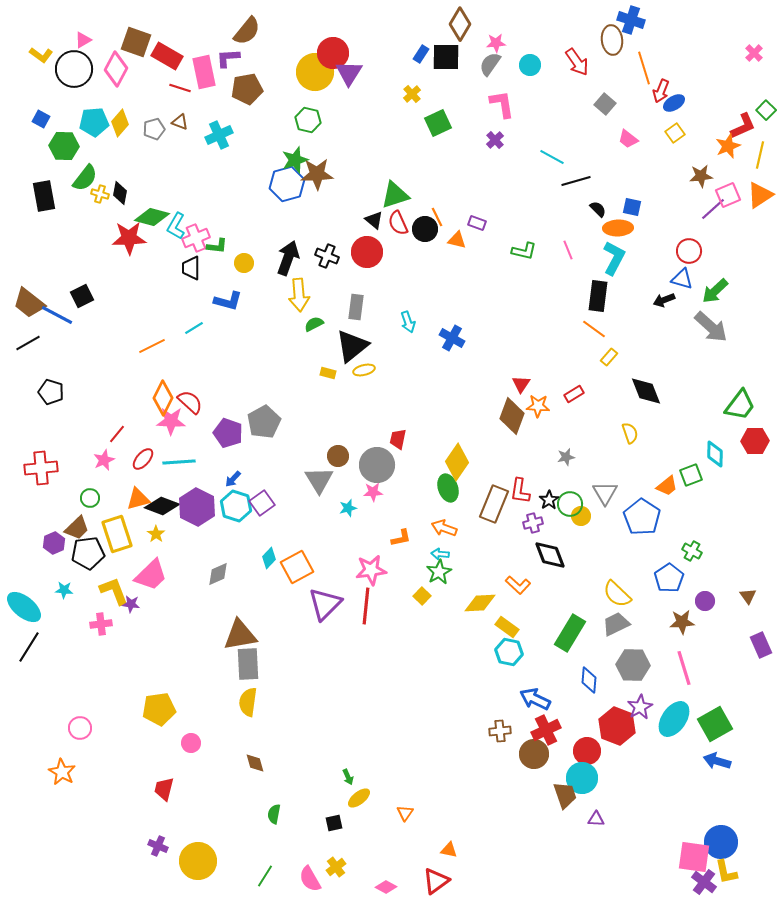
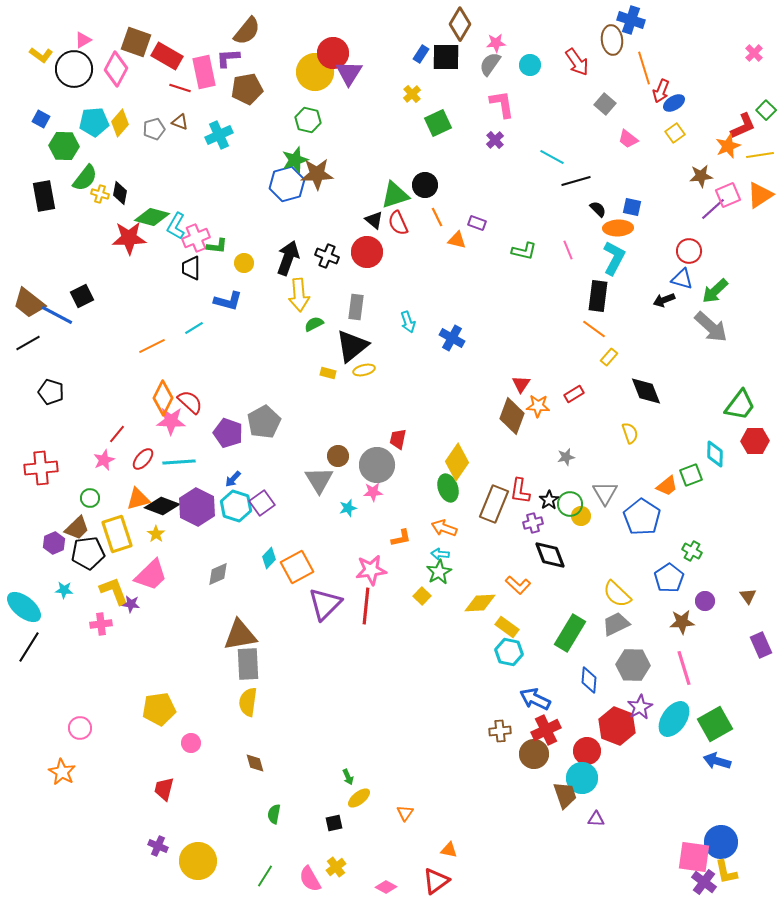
yellow line at (760, 155): rotated 68 degrees clockwise
black circle at (425, 229): moved 44 px up
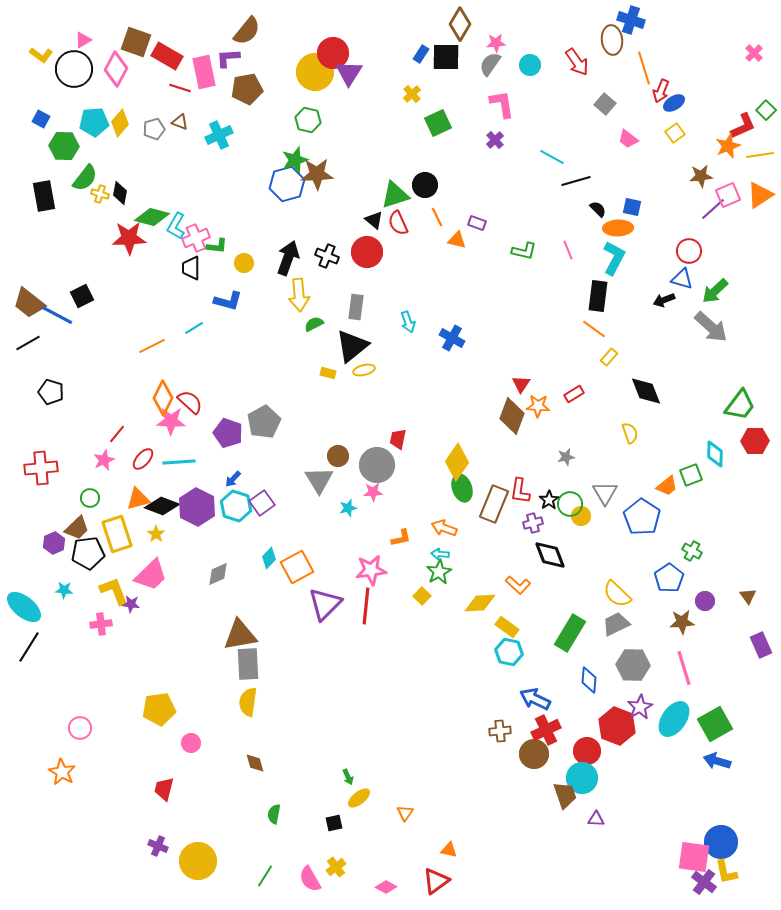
green ellipse at (448, 488): moved 14 px right
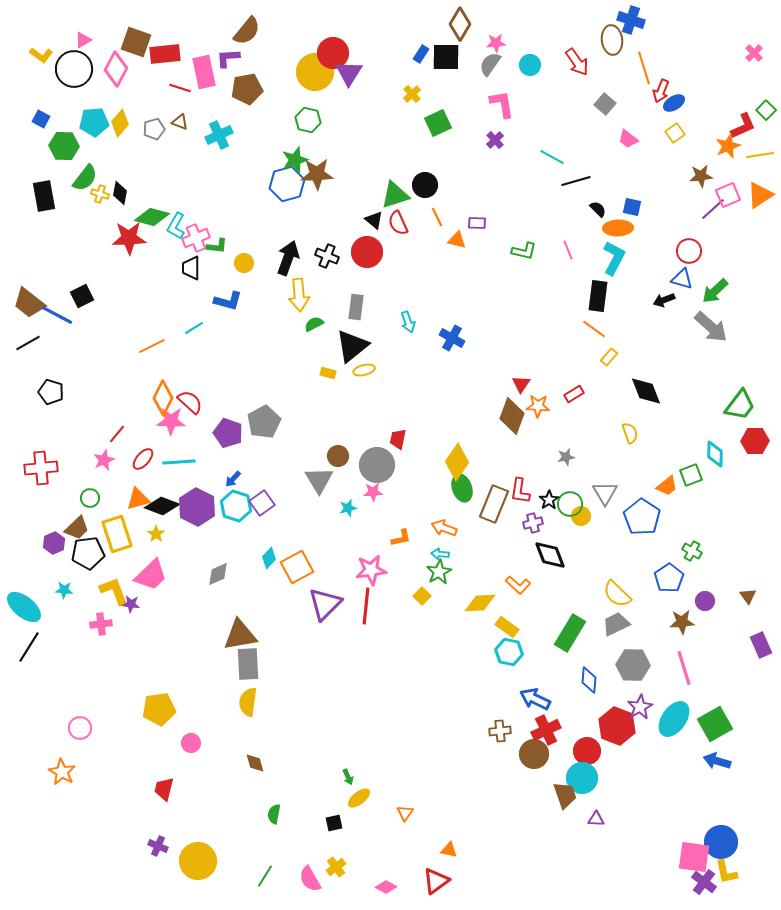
red rectangle at (167, 56): moved 2 px left, 2 px up; rotated 36 degrees counterclockwise
purple rectangle at (477, 223): rotated 18 degrees counterclockwise
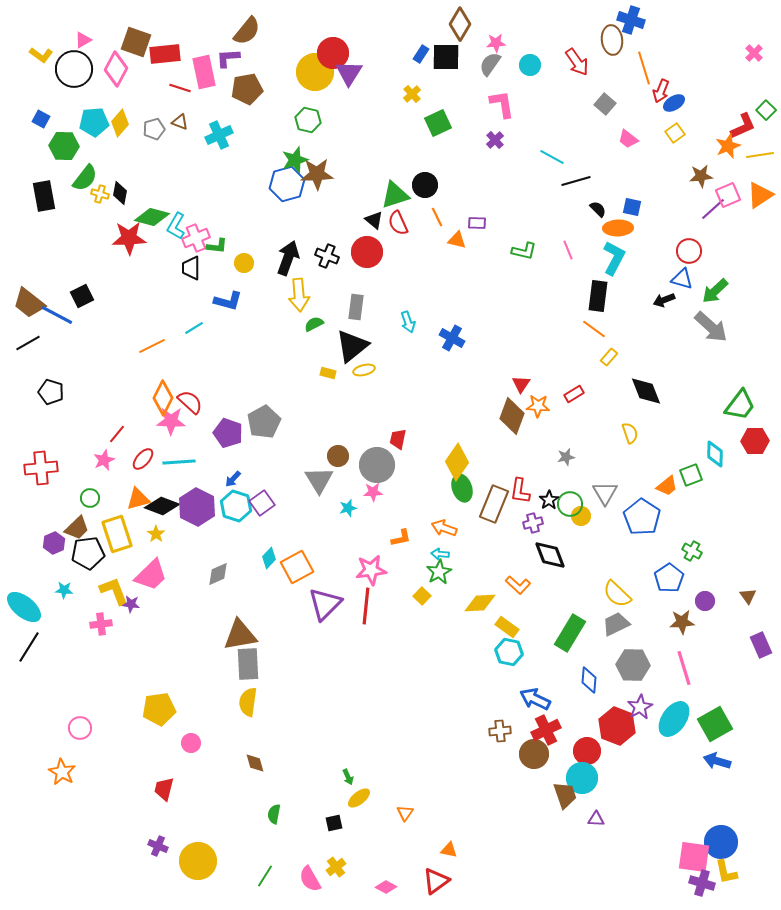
purple cross at (704, 882): moved 2 px left, 1 px down; rotated 20 degrees counterclockwise
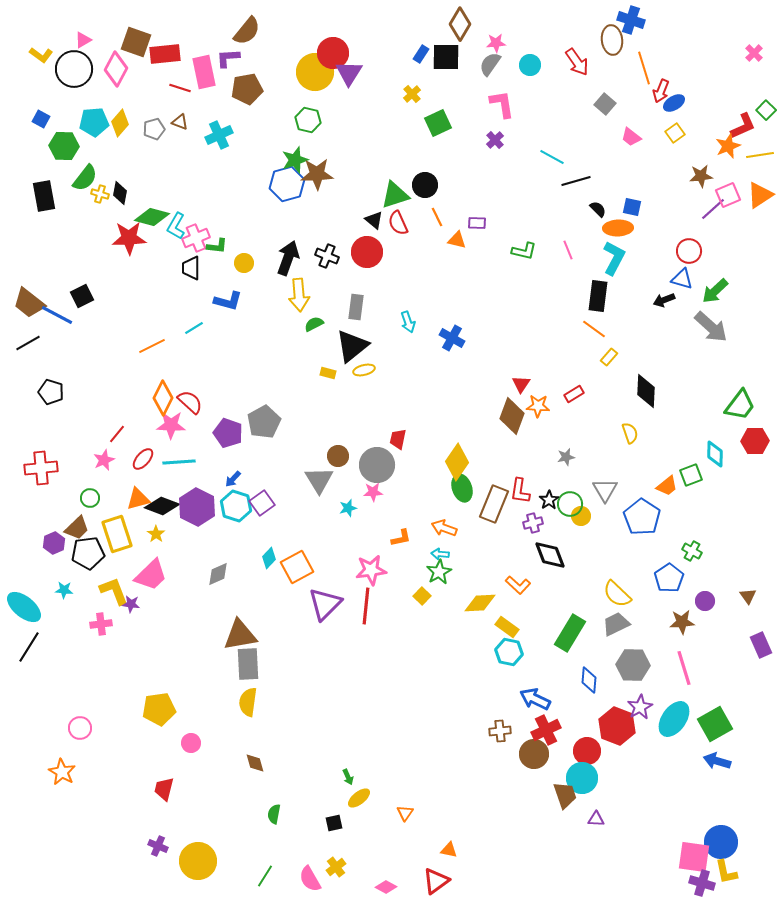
pink trapezoid at (628, 139): moved 3 px right, 2 px up
black diamond at (646, 391): rotated 24 degrees clockwise
pink star at (171, 421): moved 4 px down
gray triangle at (605, 493): moved 3 px up
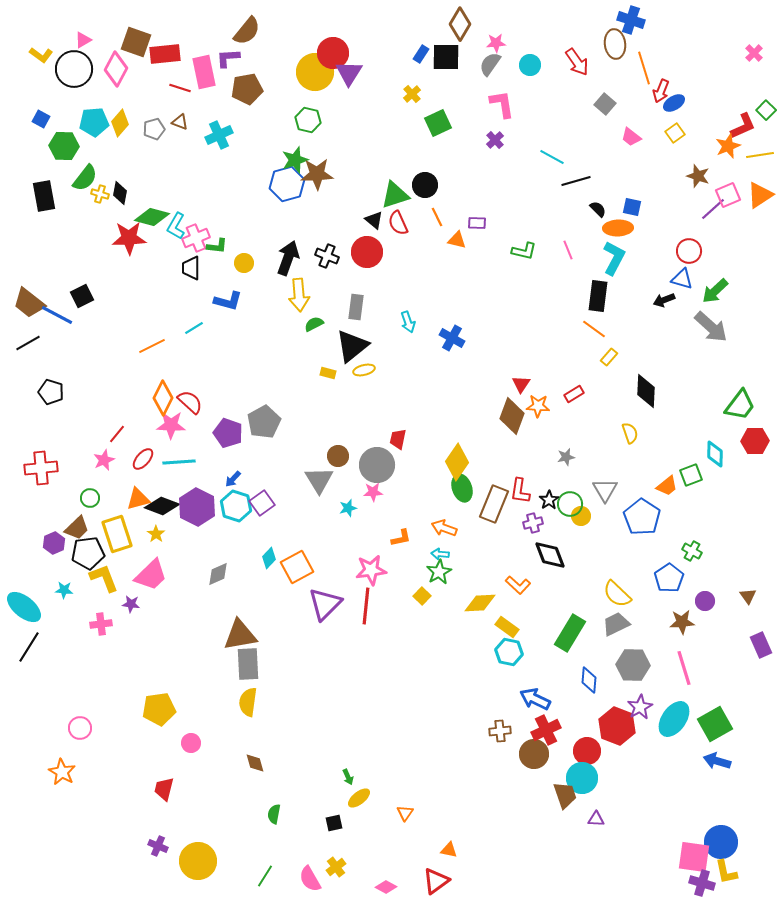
brown ellipse at (612, 40): moved 3 px right, 4 px down
brown star at (701, 176): moved 3 px left; rotated 25 degrees clockwise
yellow L-shape at (114, 591): moved 10 px left, 13 px up
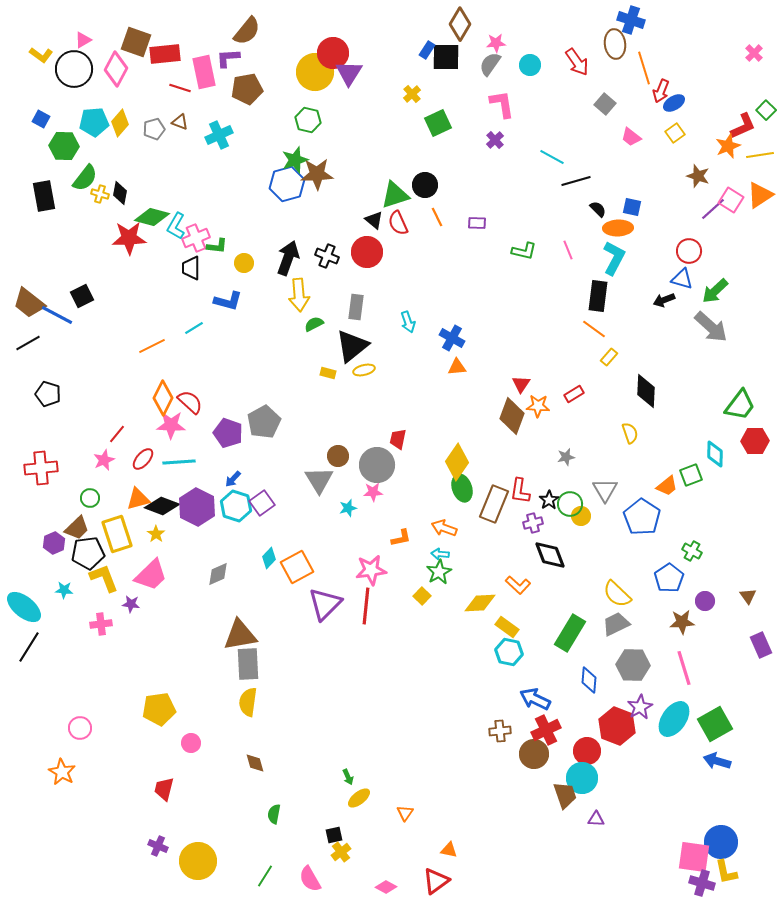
blue rectangle at (421, 54): moved 6 px right, 4 px up
pink square at (728, 195): moved 3 px right, 5 px down; rotated 35 degrees counterclockwise
orange triangle at (457, 240): moved 127 px down; rotated 18 degrees counterclockwise
black pentagon at (51, 392): moved 3 px left, 2 px down
black square at (334, 823): moved 12 px down
yellow cross at (336, 867): moved 5 px right, 15 px up
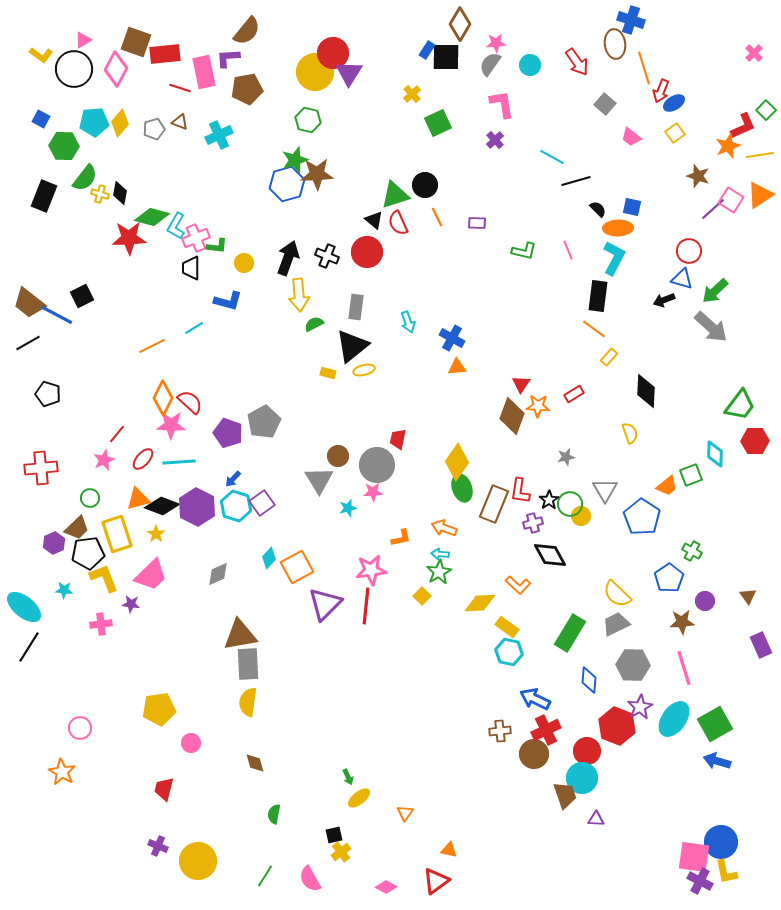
black rectangle at (44, 196): rotated 32 degrees clockwise
black diamond at (550, 555): rotated 8 degrees counterclockwise
purple cross at (702, 883): moved 2 px left, 2 px up; rotated 10 degrees clockwise
